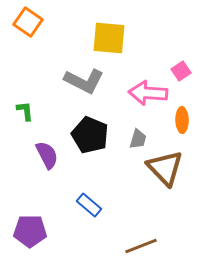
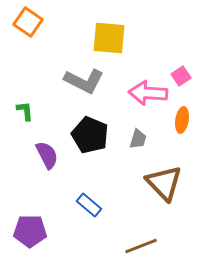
pink square: moved 5 px down
orange ellipse: rotated 10 degrees clockwise
brown triangle: moved 1 px left, 15 px down
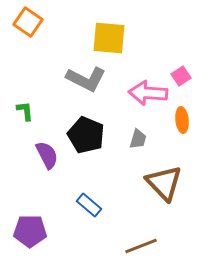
gray L-shape: moved 2 px right, 2 px up
orange ellipse: rotated 15 degrees counterclockwise
black pentagon: moved 4 px left
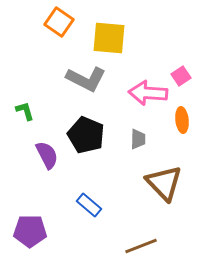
orange square: moved 31 px right
green L-shape: rotated 10 degrees counterclockwise
gray trapezoid: rotated 15 degrees counterclockwise
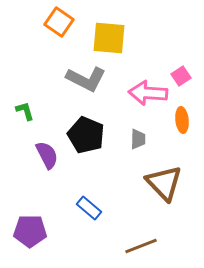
blue rectangle: moved 3 px down
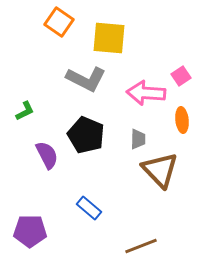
pink arrow: moved 2 px left
green L-shape: rotated 80 degrees clockwise
brown triangle: moved 4 px left, 13 px up
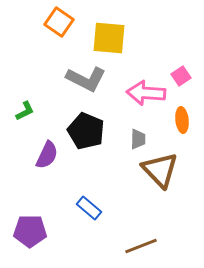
black pentagon: moved 4 px up
purple semicircle: rotated 52 degrees clockwise
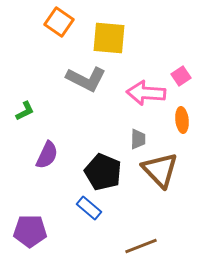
black pentagon: moved 17 px right, 41 px down
